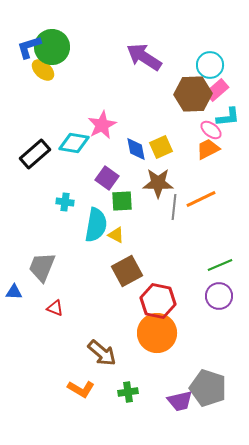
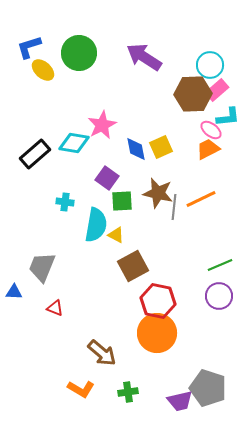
green circle: moved 27 px right, 6 px down
brown star: moved 10 px down; rotated 12 degrees clockwise
brown square: moved 6 px right, 5 px up
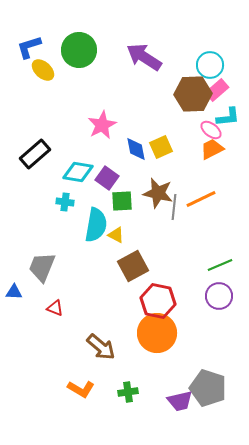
green circle: moved 3 px up
cyan diamond: moved 4 px right, 29 px down
orange trapezoid: moved 4 px right
brown arrow: moved 1 px left, 6 px up
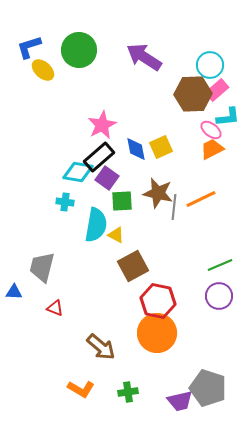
black rectangle: moved 64 px right, 3 px down
gray trapezoid: rotated 8 degrees counterclockwise
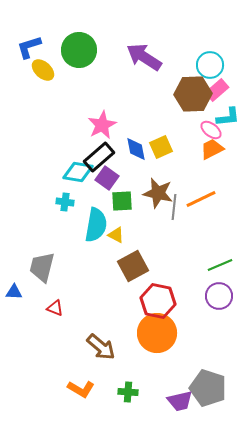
green cross: rotated 12 degrees clockwise
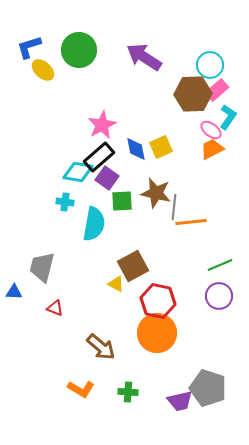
cyan L-shape: rotated 50 degrees counterclockwise
brown star: moved 2 px left
orange line: moved 10 px left, 23 px down; rotated 20 degrees clockwise
cyan semicircle: moved 2 px left, 1 px up
yellow triangle: moved 49 px down
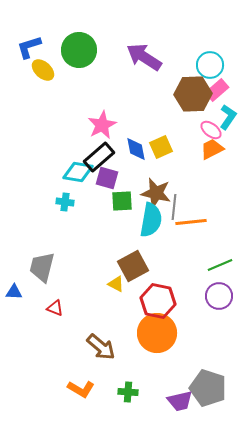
purple square: rotated 20 degrees counterclockwise
cyan semicircle: moved 57 px right, 4 px up
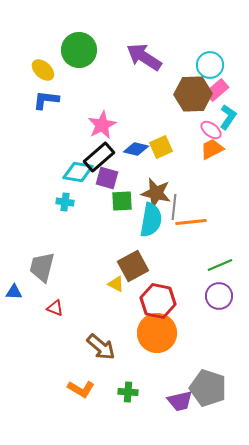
blue L-shape: moved 17 px right, 53 px down; rotated 24 degrees clockwise
blue diamond: rotated 65 degrees counterclockwise
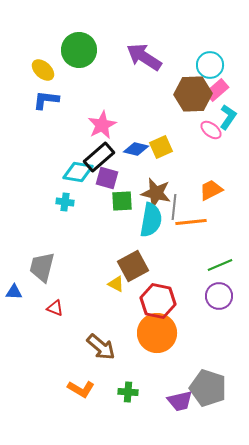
orange trapezoid: moved 1 px left, 41 px down
